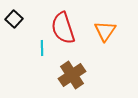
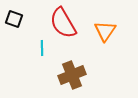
black square: rotated 24 degrees counterclockwise
red semicircle: moved 5 px up; rotated 12 degrees counterclockwise
brown cross: rotated 12 degrees clockwise
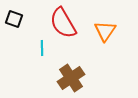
brown cross: moved 1 px left, 3 px down; rotated 12 degrees counterclockwise
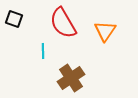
cyan line: moved 1 px right, 3 px down
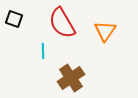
red semicircle: moved 1 px left
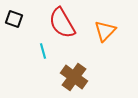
orange triangle: rotated 10 degrees clockwise
cyan line: rotated 14 degrees counterclockwise
brown cross: moved 3 px right, 1 px up; rotated 20 degrees counterclockwise
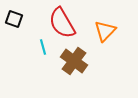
cyan line: moved 4 px up
brown cross: moved 16 px up
